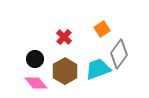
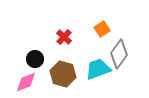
brown hexagon: moved 2 px left, 3 px down; rotated 15 degrees counterclockwise
pink diamond: moved 10 px left, 1 px up; rotated 70 degrees counterclockwise
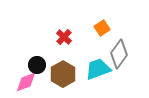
orange square: moved 1 px up
black circle: moved 2 px right, 6 px down
brown hexagon: rotated 15 degrees clockwise
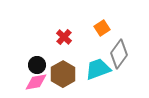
pink diamond: moved 10 px right; rotated 10 degrees clockwise
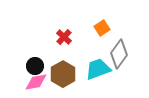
black circle: moved 2 px left, 1 px down
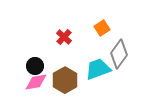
brown hexagon: moved 2 px right, 6 px down
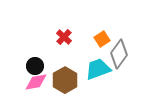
orange square: moved 11 px down
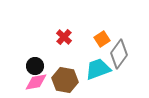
brown hexagon: rotated 20 degrees counterclockwise
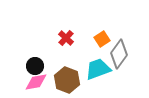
red cross: moved 2 px right, 1 px down
brown hexagon: moved 2 px right; rotated 10 degrees clockwise
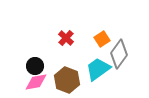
cyan trapezoid: rotated 16 degrees counterclockwise
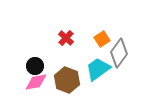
gray diamond: moved 1 px up
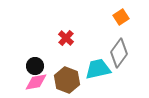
orange square: moved 19 px right, 22 px up
cyan trapezoid: rotated 24 degrees clockwise
